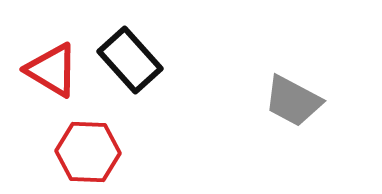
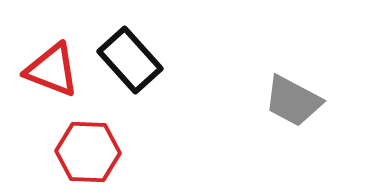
red triangle: rotated 10 degrees counterclockwise
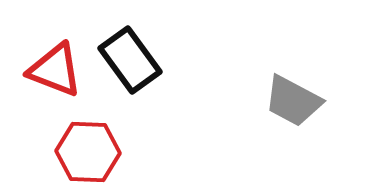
black rectangle: rotated 6 degrees clockwise
red triangle: moved 3 px right
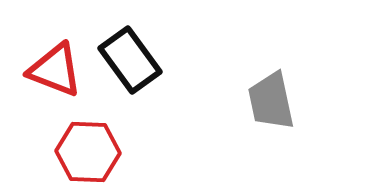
gray trapezoid: moved 22 px left; rotated 50 degrees clockwise
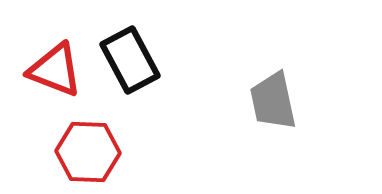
black rectangle: rotated 8 degrees clockwise
gray trapezoid: moved 2 px right
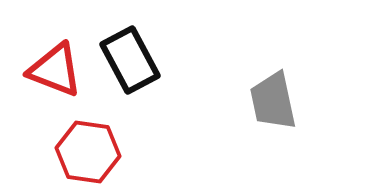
red hexagon: rotated 6 degrees clockwise
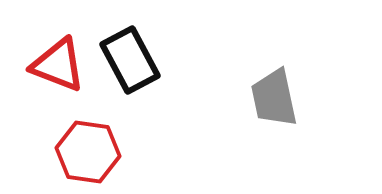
red triangle: moved 3 px right, 5 px up
gray trapezoid: moved 1 px right, 3 px up
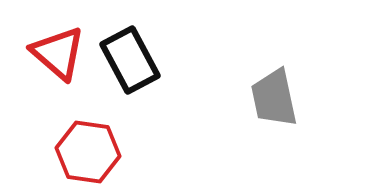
red triangle: moved 12 px up; rotated 20 degrees clockwise
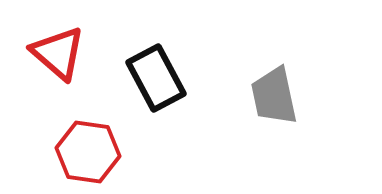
black rectangle: moved 26 px right, 18 px down
gray trapezoid: moved 2 px up
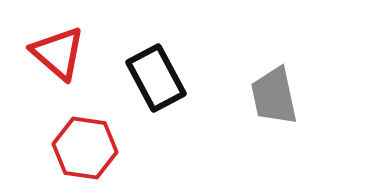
red hexagon: moved 3 px left, 4 px up
